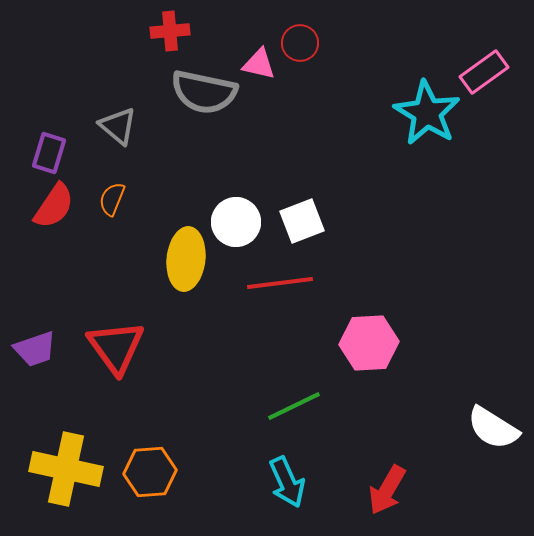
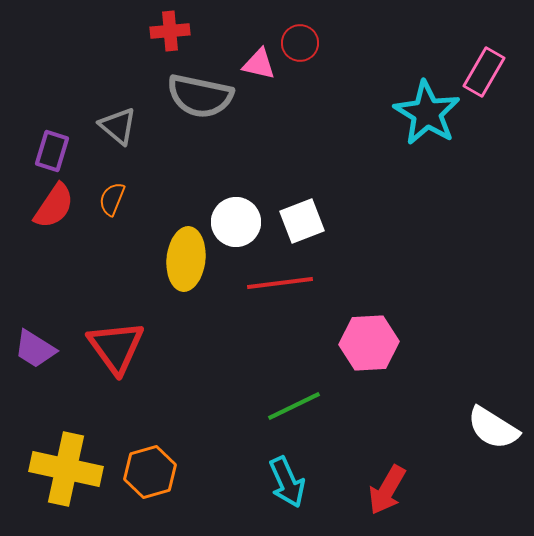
pink rectangle: rotated 24 degrees counterclockwise
gray semicircle: moved 4 px left, 4 px down
purple rectangle: moved 3 px right, 2 px up
purple trapezoid: rotated 51 degrees clockwise
orange hexagon: rotated 12 degrees counterclockwise
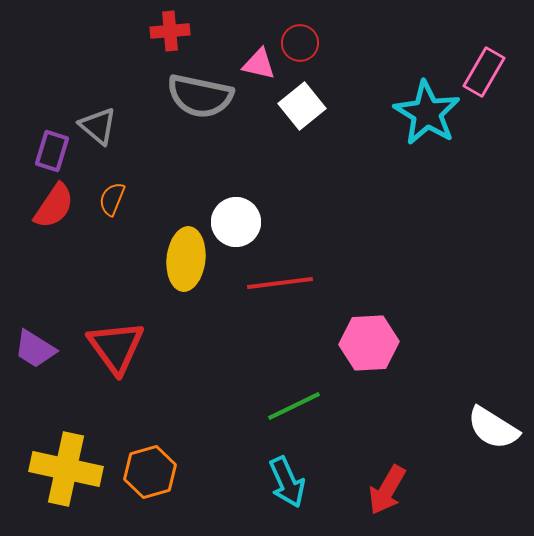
gray triangle: moved 20 px left
white square: moved 115 px up; rotated 18 degrees counterclockwise
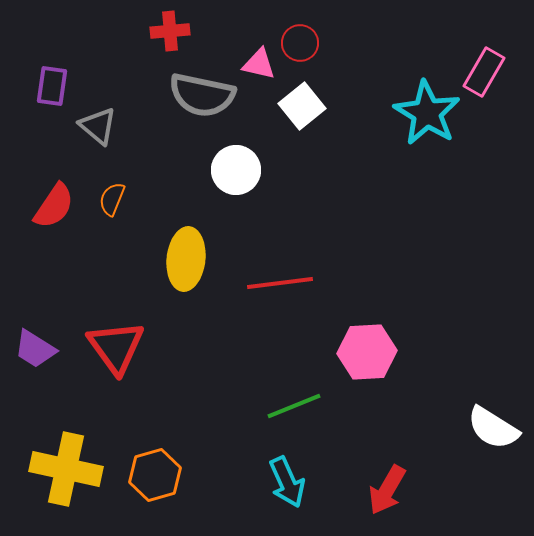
gray semicircle: moved 2 px right, 1 px up
purple rectangle: moved 65 px up; rotated 9 degrees counterclockwise
white circle: moved 52 px up
pink hexagon: moved 2 px left, 9 px down
green line: rotated 4 degrees clockwise
orange hexagon: moved 5 px right, 3 px down
